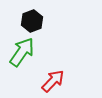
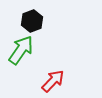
green arrow: moved 1 px left, 2 px up
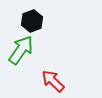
red arrow: rotated 90 degrees counterclockwise
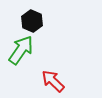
black hexagon: rotated 15 degrees counterclockwise
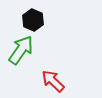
black hexagon: moved 1 px right, 1 px up
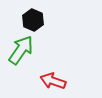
red arrow: rotated 25 degrees counterclockwise
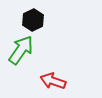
black hexagon: rotated 10 degrees clockwise
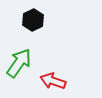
green arrow: moved 2 px left, 13 px down
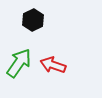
red arrow: moved 16 px up
